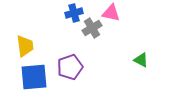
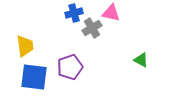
blue square: rotated 12 degrees clockwise
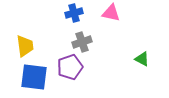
gray cross: moved 10 px left, 14 px down; rotated 12 degrees clockwise
green triangle: moved 1 px right, 1 px up
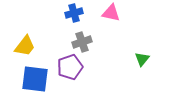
yellow trapezoid: rotated 45 degrees clockwise
green triangle: rotated 42 degrees clockwise
blue square: moved 1 px right, 2 px down
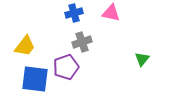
purple pentagon: moved 4 px left
